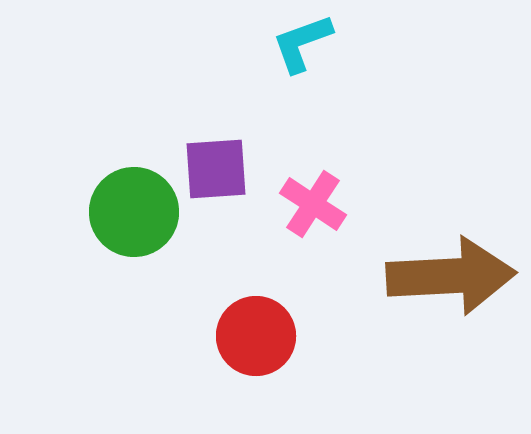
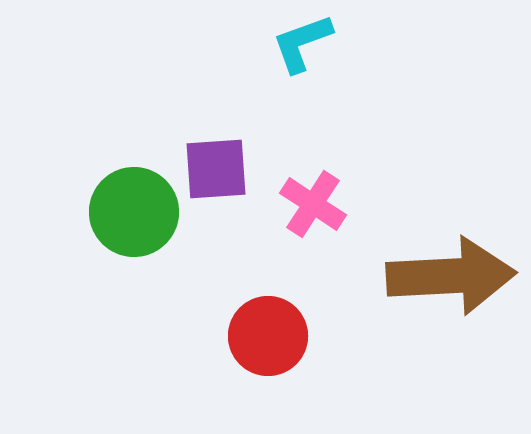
red circle: moved 12 px right
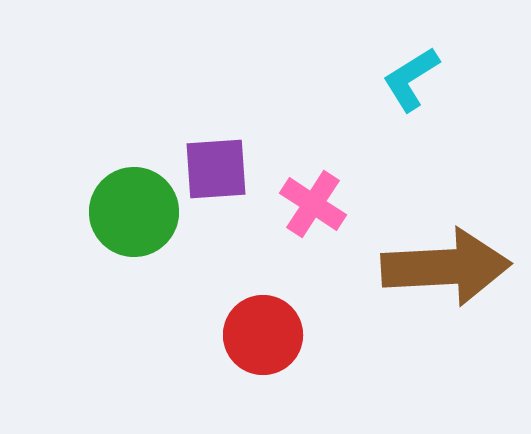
cyan L-shape: moved 109 px right, 36 px down; rotated 12 degrees counterclockwise
brown arrow: moved 5 px left, 9 px up
red circle: moved 5 px left, 1 px up
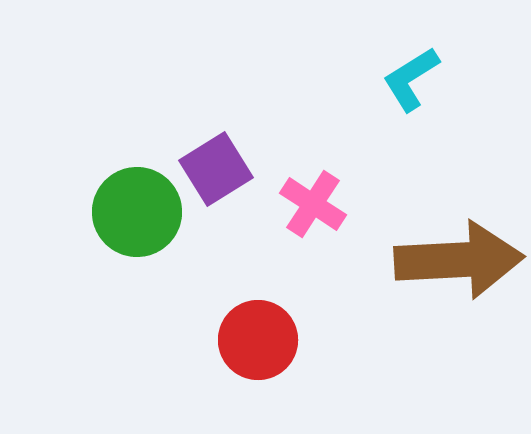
purple square: rotated 28 degrees counterclockwise
green circle: moved 3 px right
brown arrow: moved 13 px right, 7 px up
red circle: moved 5 px left, 5 px down
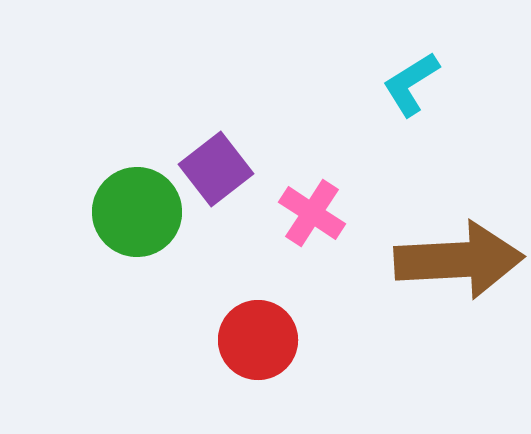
cyan L-shape: moved 5 px down
purple square: rotated 6 degrees counterclockwise
pink cross: moved 1 px left, 9 px down
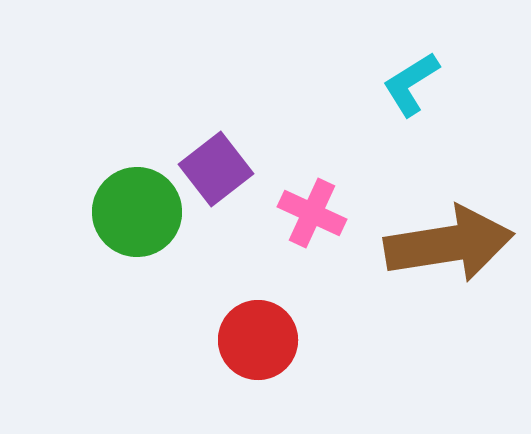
pink cross: rotated 8 degrees counterclockwise
brown arrow: moved 10 px left, 16 px up; rotated 6 degrees counterclockwise
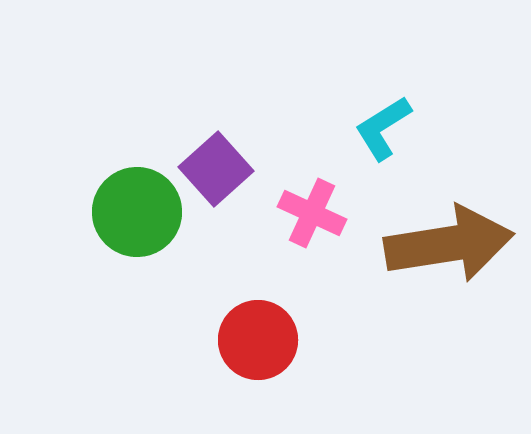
cyan L-shape: moved 28 px left, 44 px down
purple square: rotated 4 degrees counterclockwise
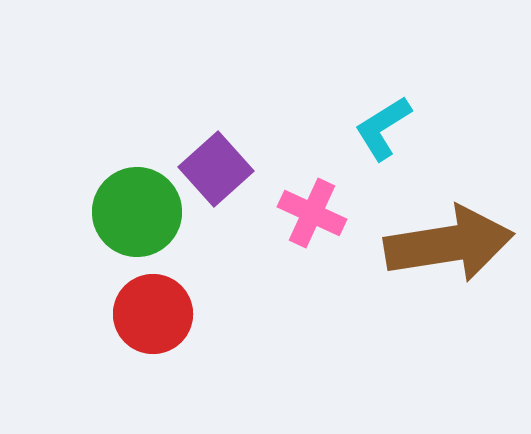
red circle: moved 105 px left, 26 px up
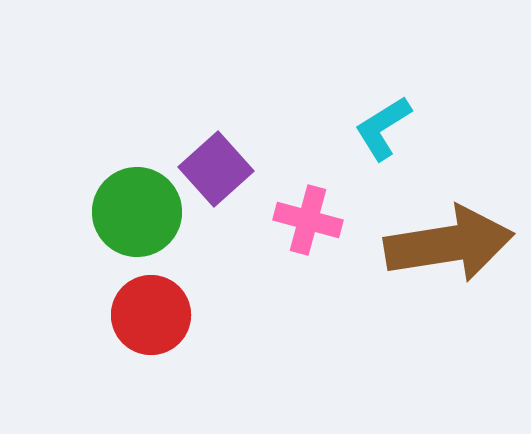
pink cross: moved 4 px left, 7 px down; rotated 10 degrees counterclockwise
red circle: moved 2 px left, 1 px down
